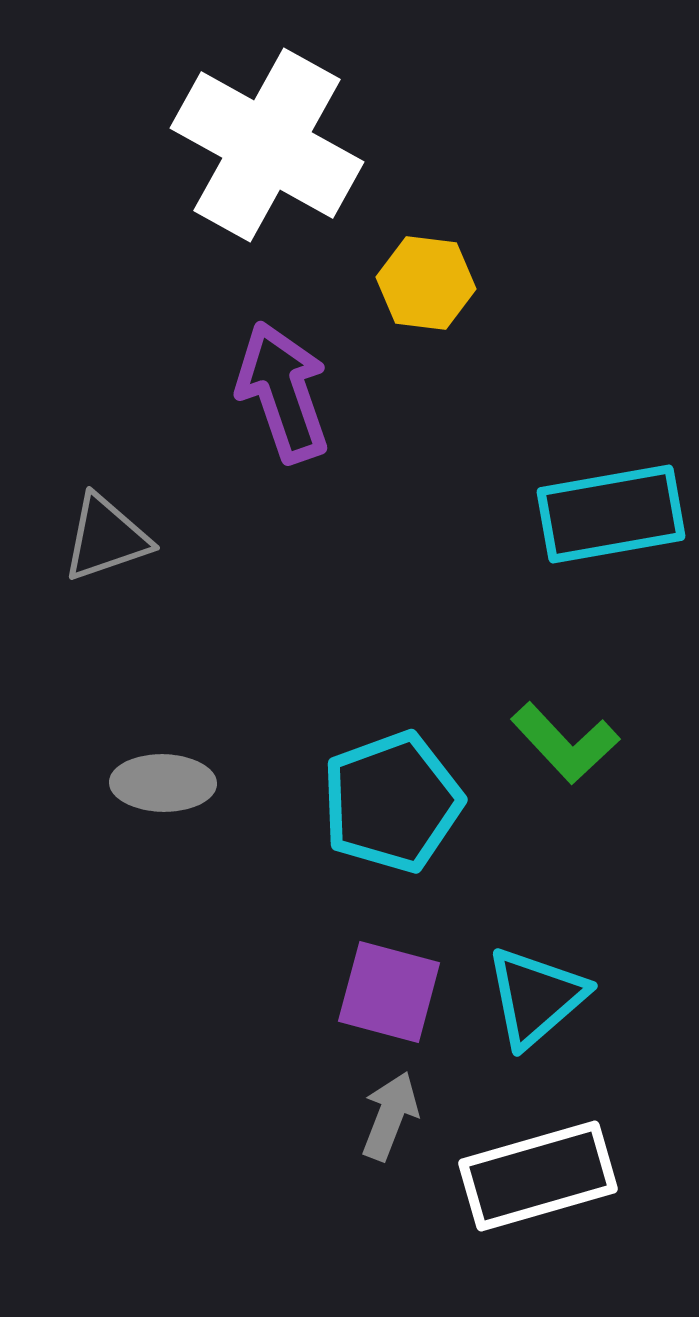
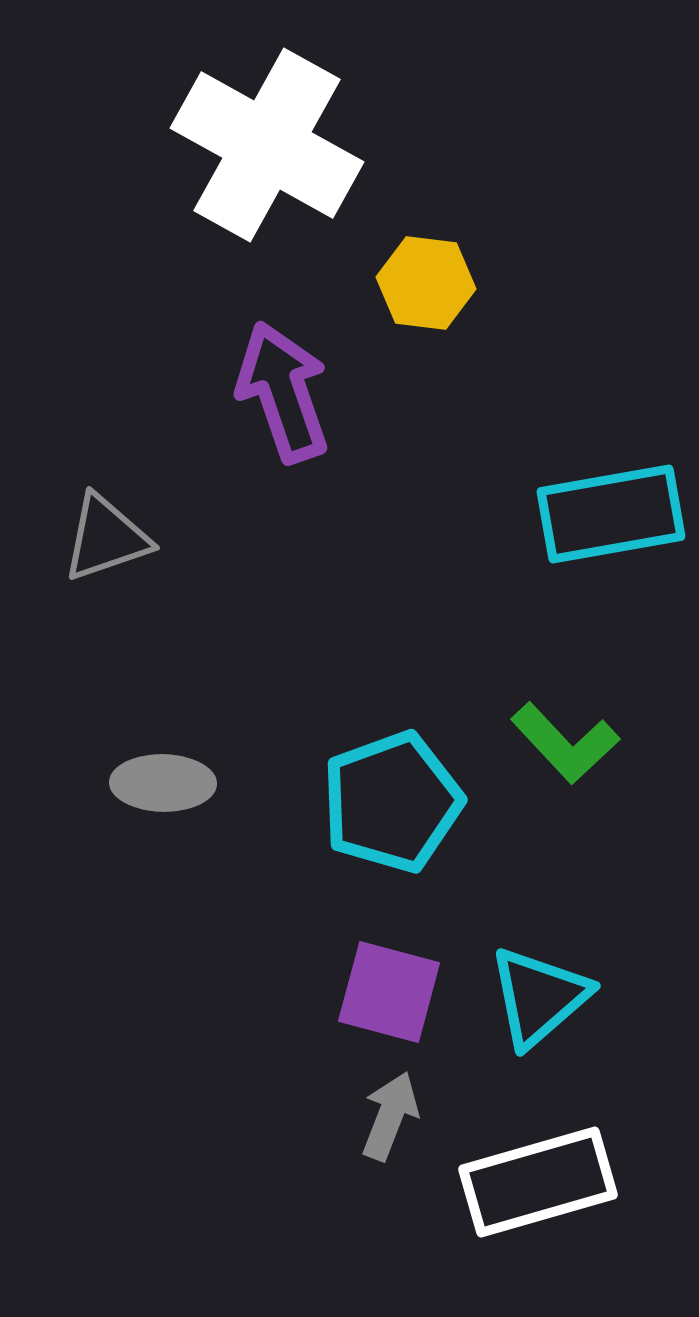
cyan triangle: moved 3 px right
white rectangle: moved 6 px down
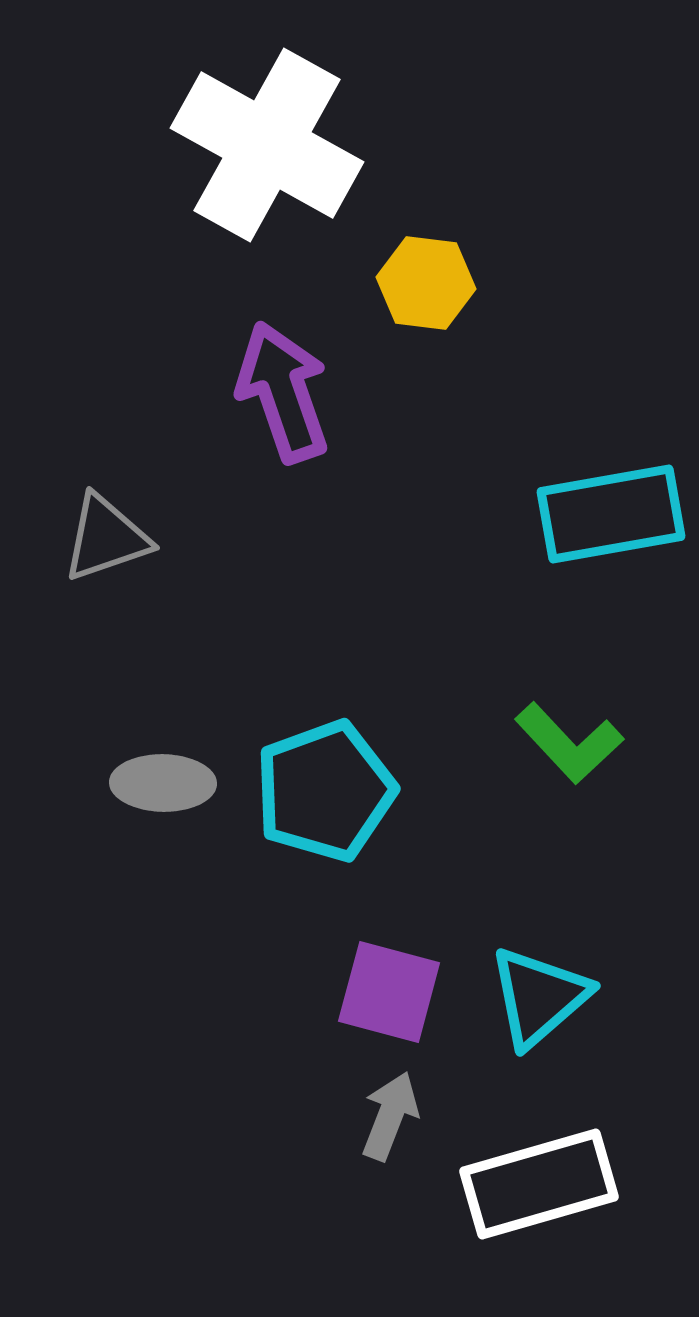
green L-shape: moved 4 px right
cyan pentagon: moved 67 px left, 11 px up
white rectangle: moved 1 px right, 2 px down
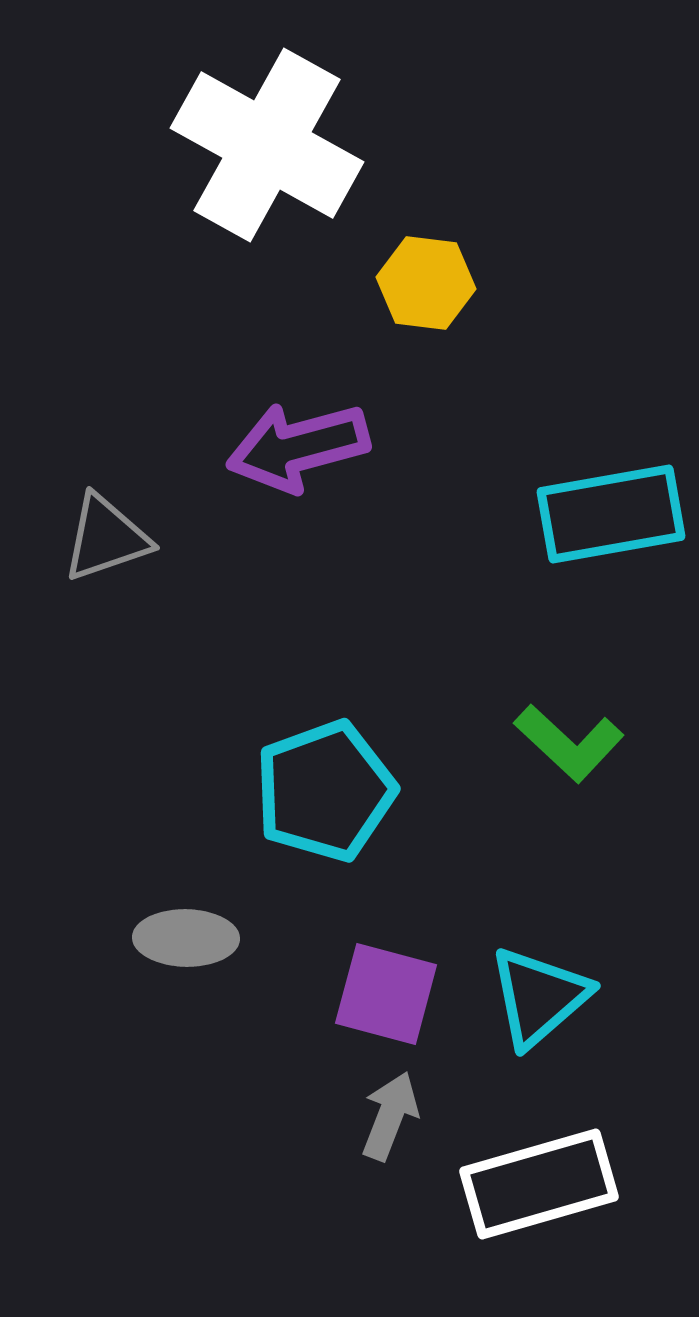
purple arrow: moved 15 px right, 55 px down; rotated 86 degrees counterclockwise
green L-shape: rotated 4 degrees counterclockwise
gray ellipse: moved 23 px right, 155 px down
purple square: moved 3 px left, 2 px down
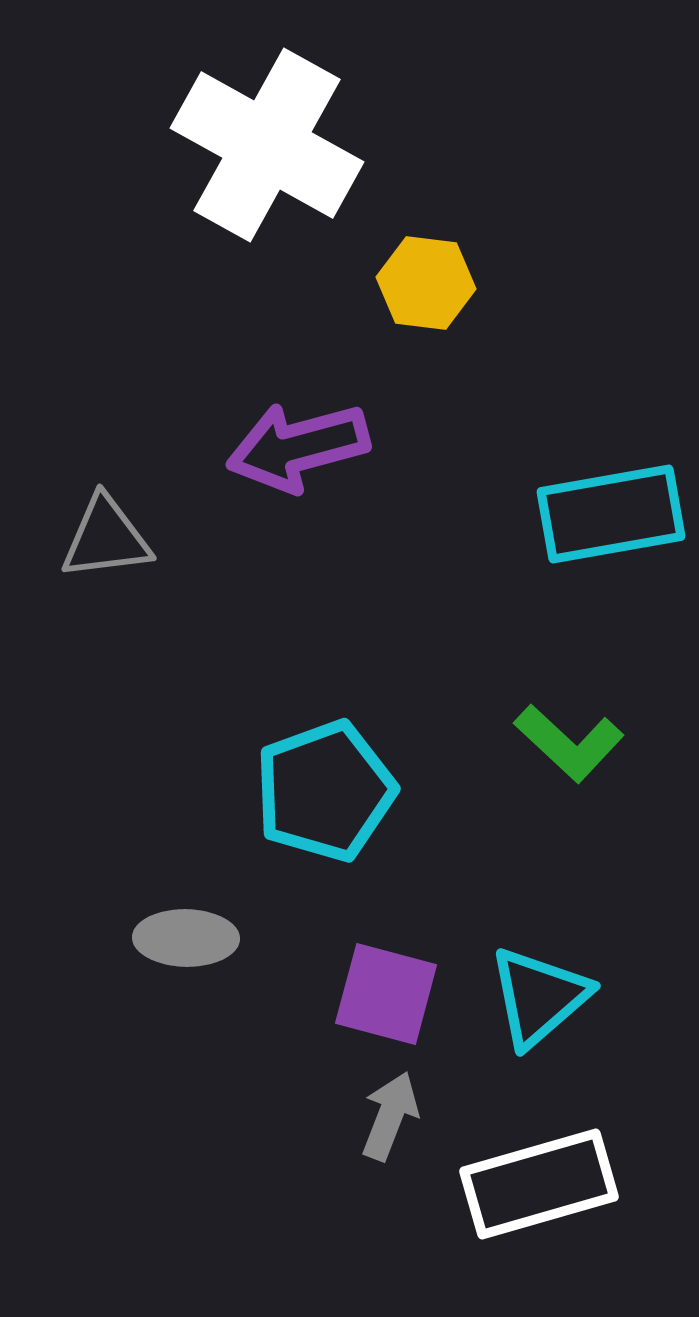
gray triangle: rotated 12 degrees clockwise
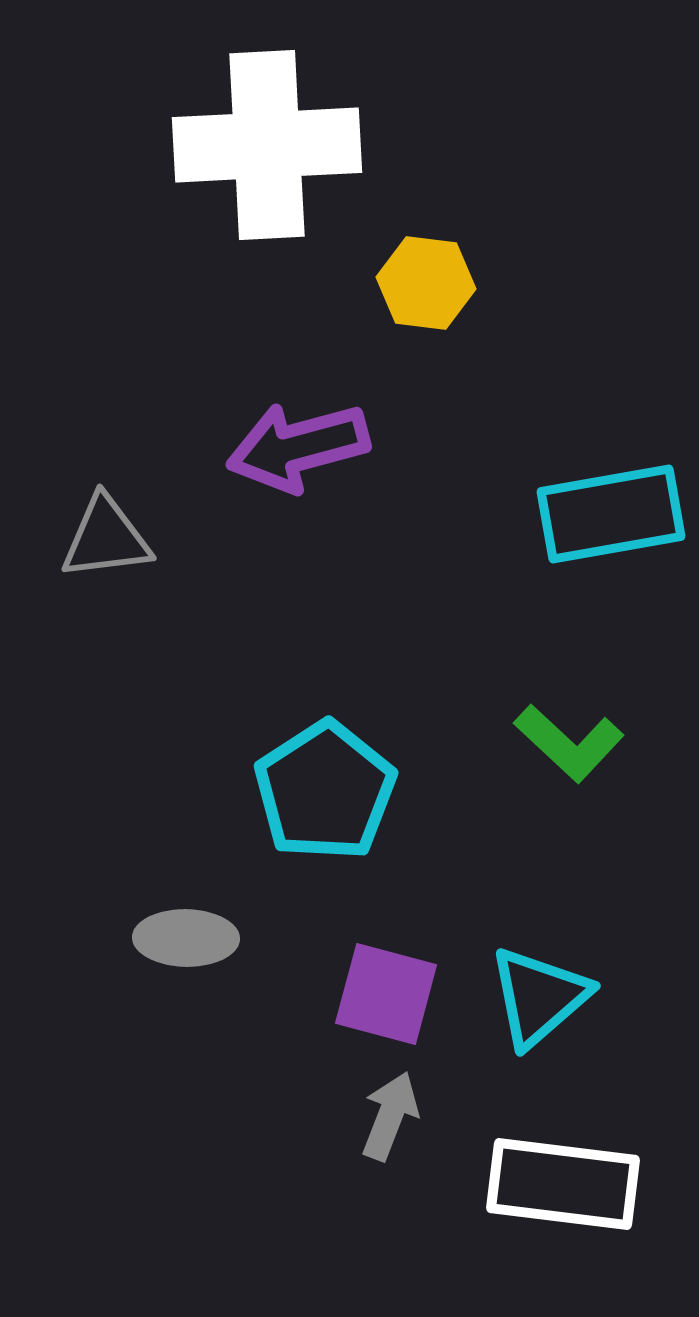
white cross: rotated 32 degrees counterclockwise
cyan pentagon: rotated 13 degrees counterclockwise
white rectangle: moved 24 px right; rotated 23 degrees clockwise
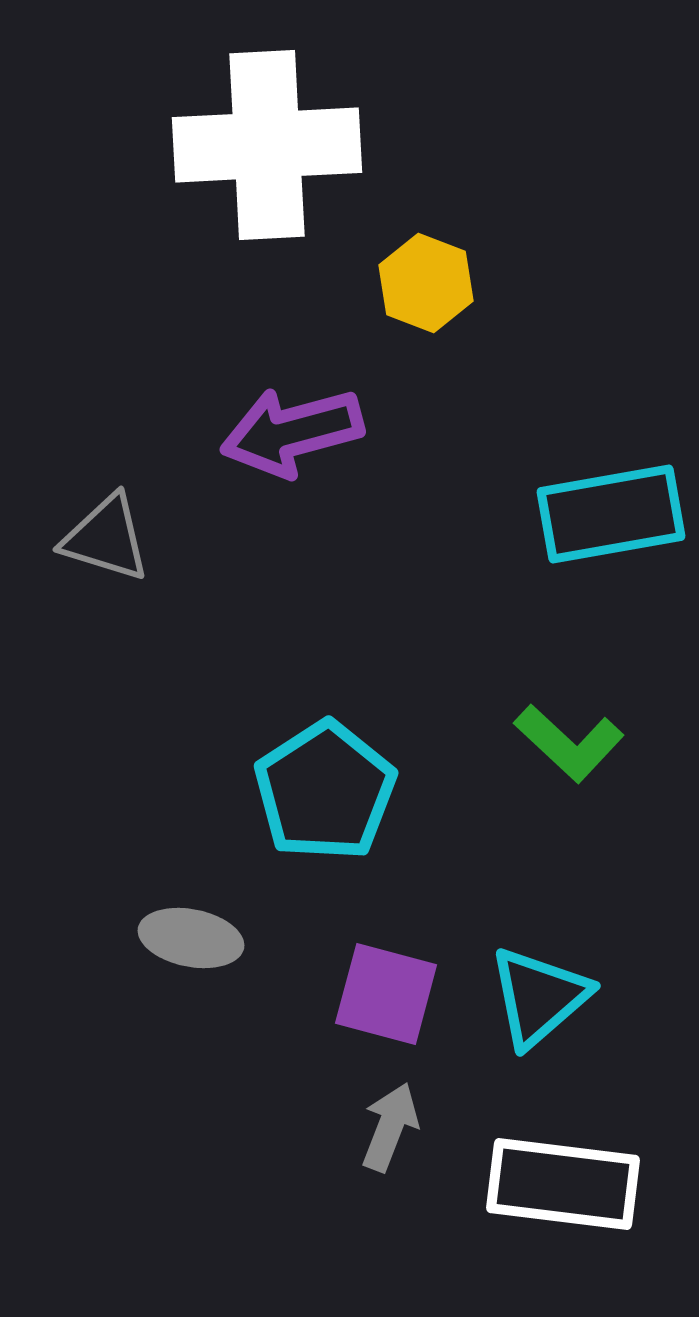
yellow hexagon: rotated 14 degrees clockwise
purple arrow: moved 6 px left, 15 px up
gray triangle: rotated 24 degrees clockwise
gray ellipse: moved 5 px right; rotated 10 degrees clockwise
gray arrow: moved 11 px down
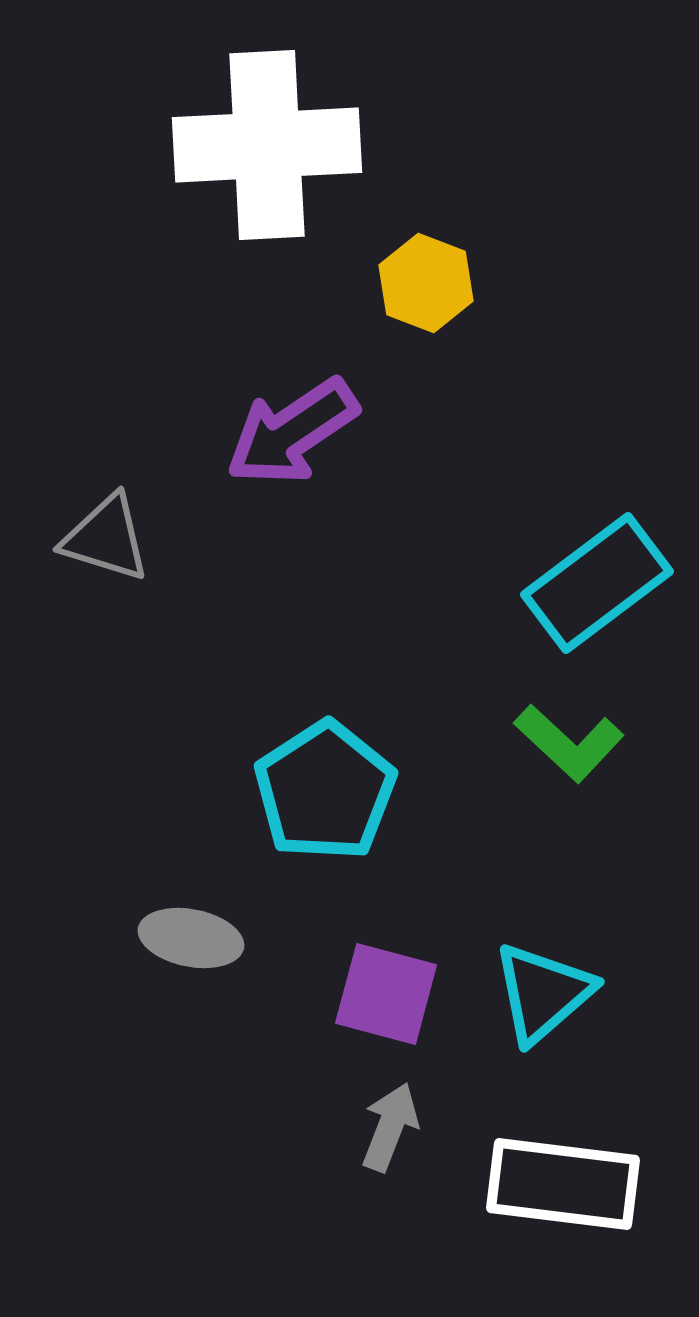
purple arrow: rotated 19 degrees counterclockwise
cyan rectangle: moved 14 px left, 69 px down; rotated 27 degrees counterclockwise
cyan triangle: moved 4 px right, 4 px up
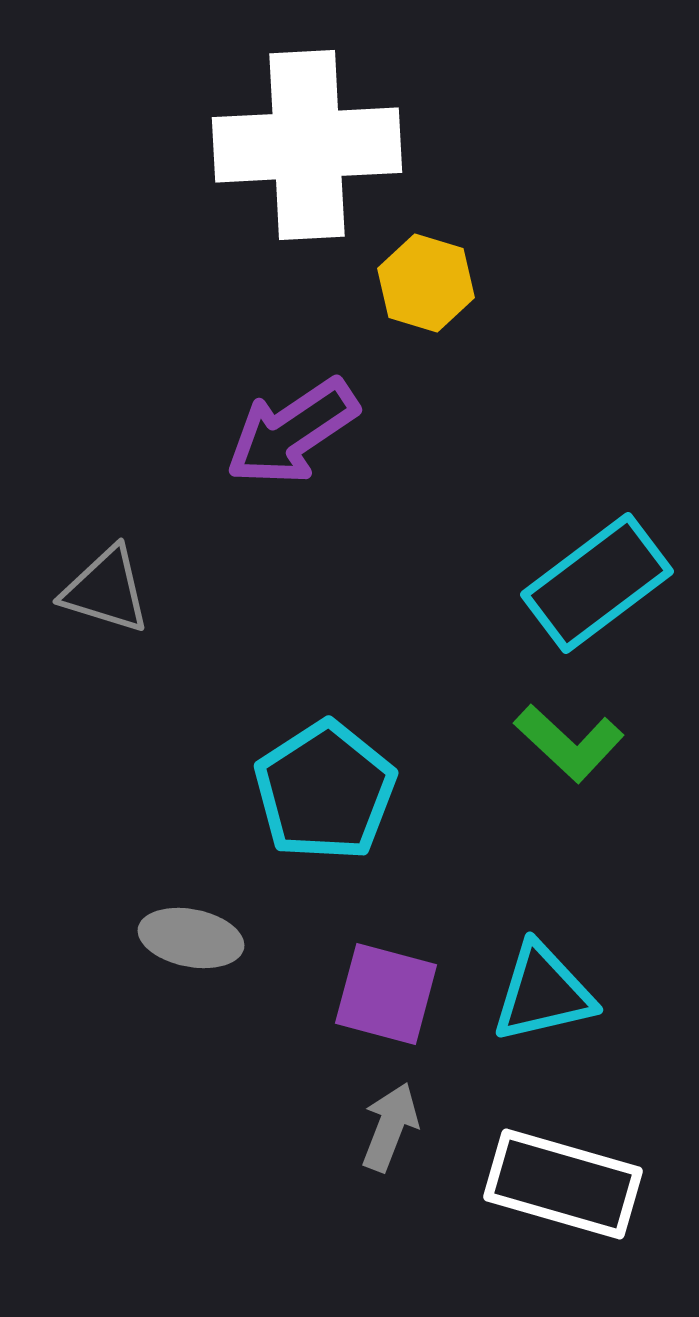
white cross: moved 40 px right
yellow hexagon: rotated 4 degrees counterclockwise
gray triangle: moved 52 px down
cyan triangle: rotated 28 degrees clockwise
white rectangle: rotated 9 degrees clockwise
